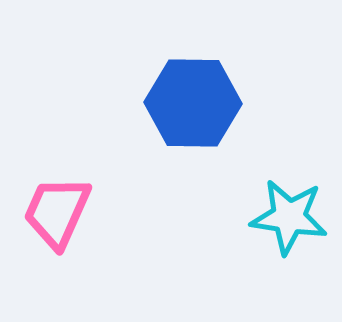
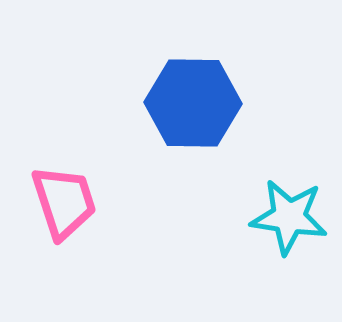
pink trapezoid: moved 7 px right, 10 px up; rotated 138 degrees clockwise
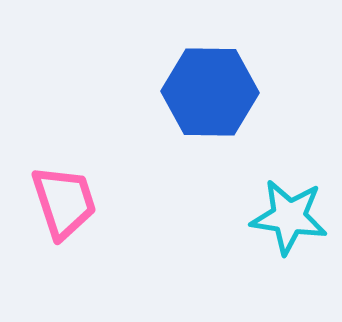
blue hexagon: moved 17 px right, 11 px up
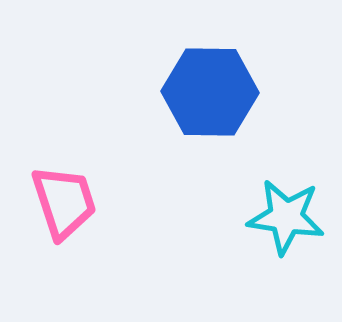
cyan star: moved 3 px left
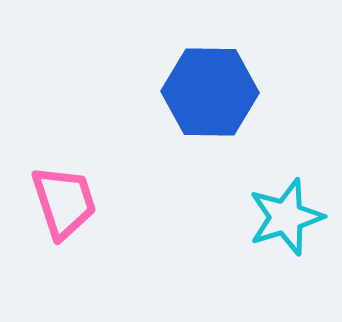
cyan star: rotated 26 degrees counterclockwise
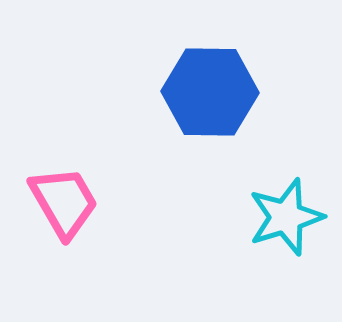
pink trapezoid: rotated 12 degrees counterclockwise
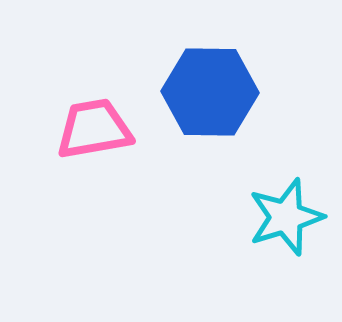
pink trapezoid: moved 30 px right, 73 px up; rotated 70 degrees counterclockwise
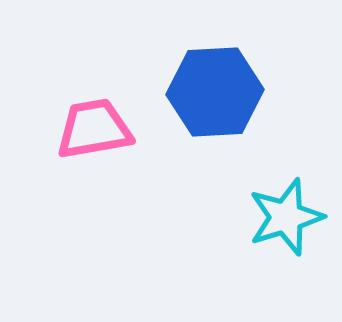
blue hexagon: moved 5 px right; rotated 4 degrees counterclockwise
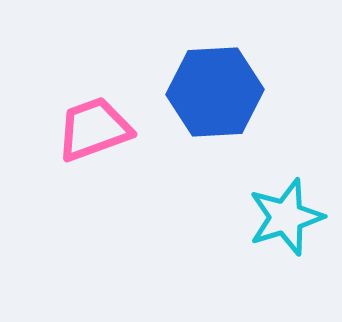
pink trapezoid: rotated 10 degrees counterclockwise
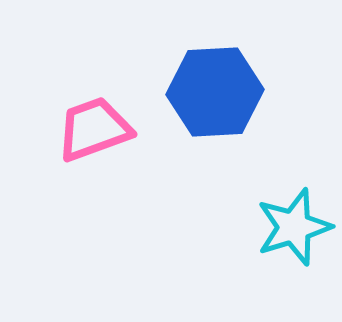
cyan star: moved 8 px right, 10 px down
